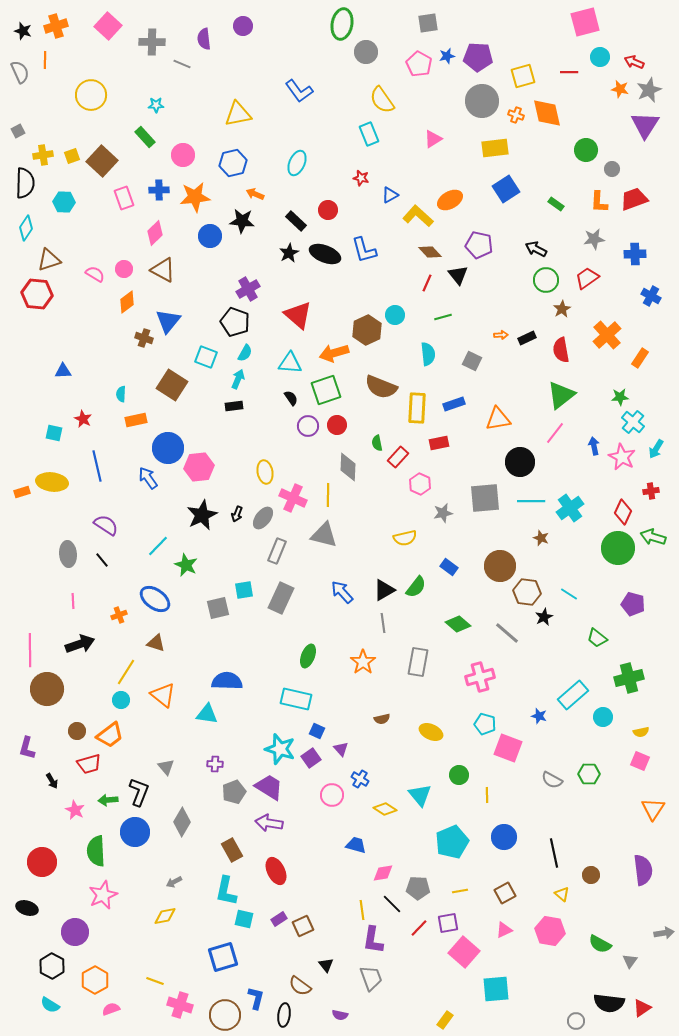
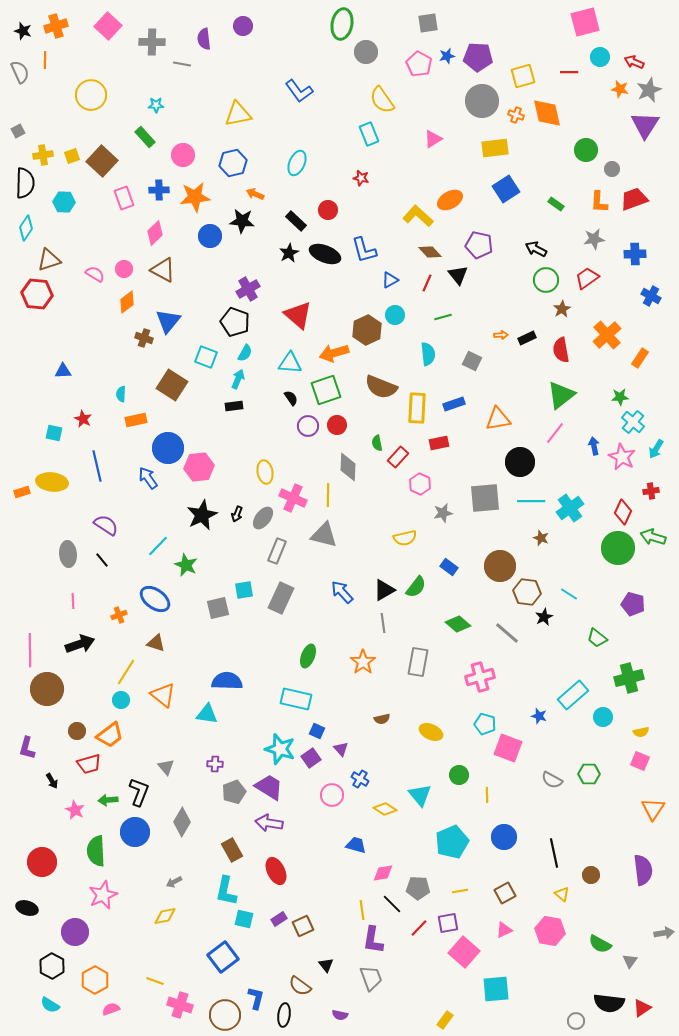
gray line at (182, 64): rotated 12 degrees counterclockwise
blue triangle at (390, 195): moved 85 px down
blue square at (223, 957): rotated 20 degrees counterclockwise
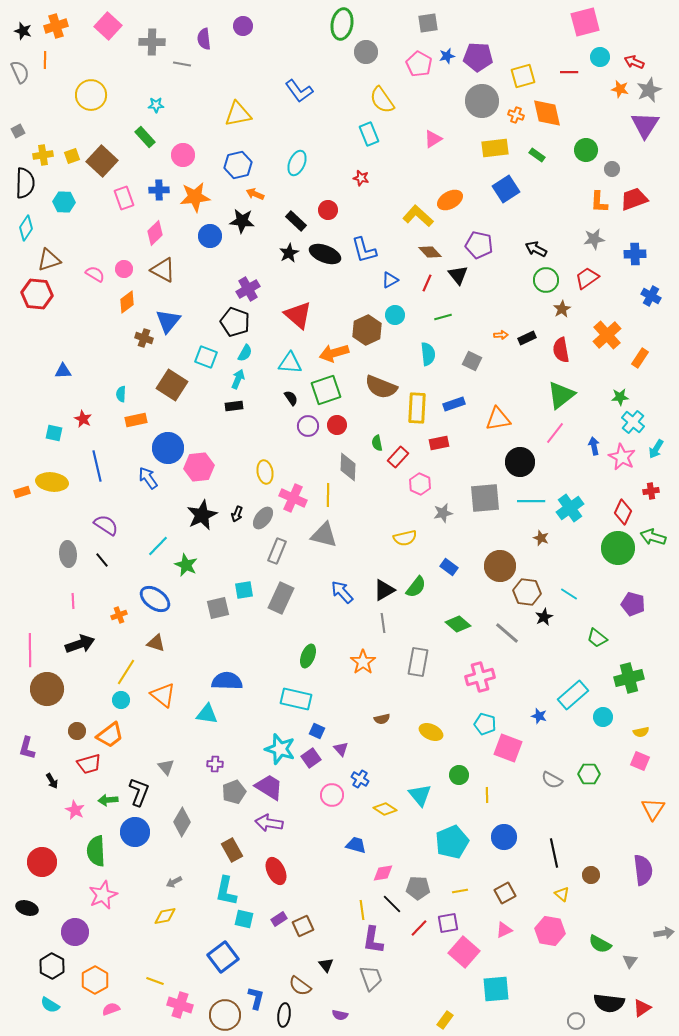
blue hexagon at (233, 163): moved 5 px right, 2 px down
green rectangle at (556, 204): moved 19 px left, 49 px up
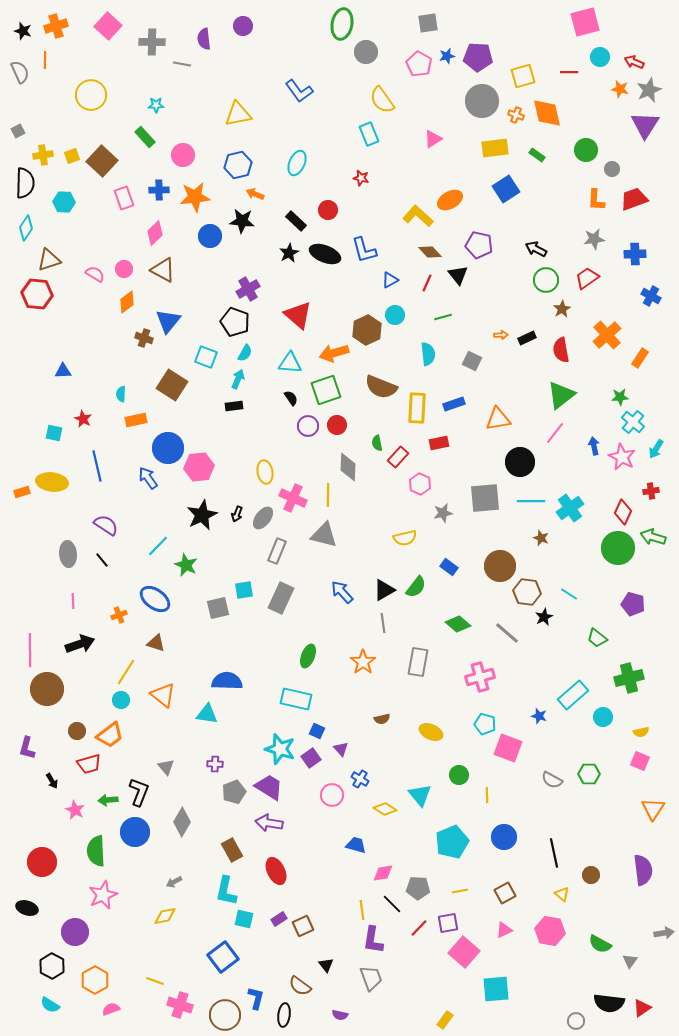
orange L-shape at (599, 202): moved 3 px left, 2 px up
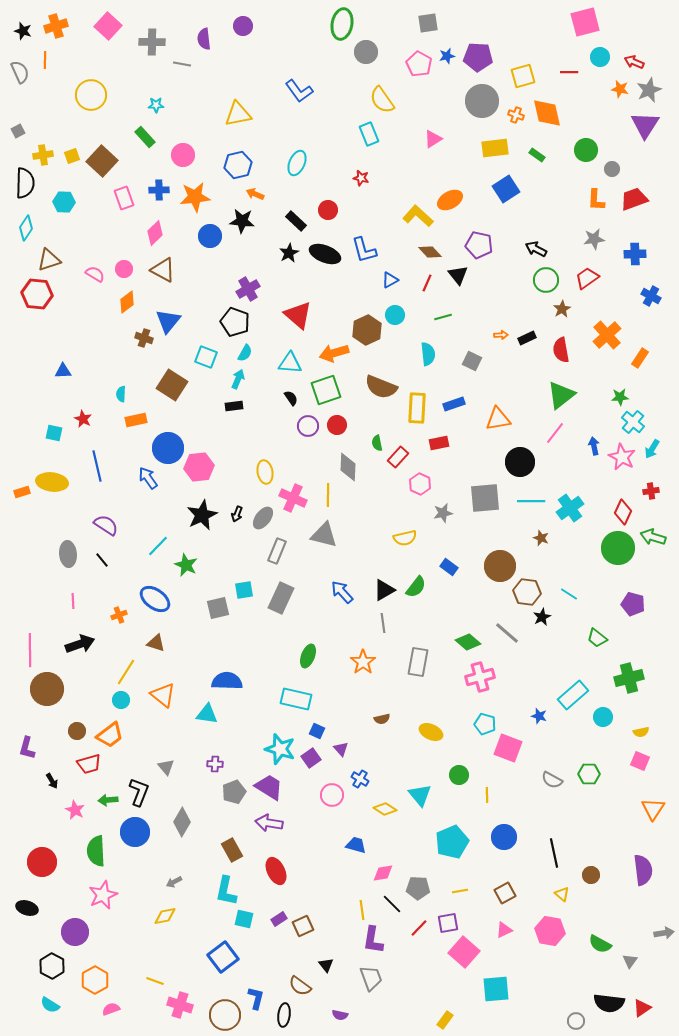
cyan arrow at (656, 449): moved 4 px left
black star at (544, 617): moved 2 px left
green diamond at (458, 624): moved 10 px right, 18 px down
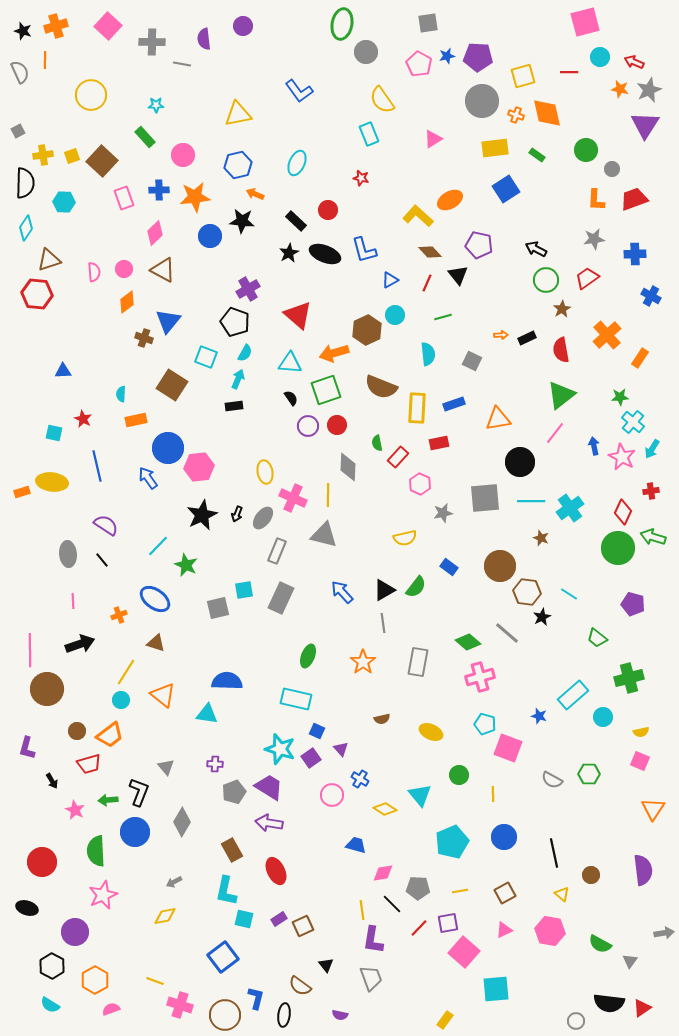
pink semicircle at (95, 274): moved 1 px left, 2 px up; rotated 54 degrees clockwise
yellow line at (487, 795): moved 6 px right, 1 px up
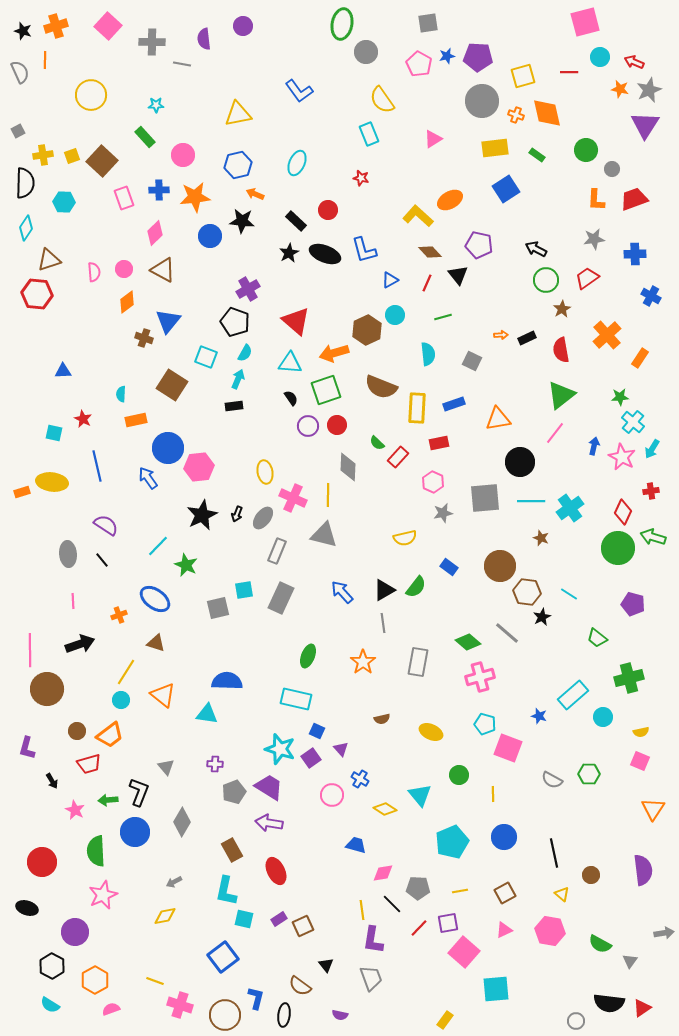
red triangle at (298, 315): moved 2 px left, 6 px down
green semicircle at (377, 443): rotated 35 degrees counterclockwise
blue arrow at (594, 446): rotated 24 degrees clockwise
pink hexagon at (420, 484): moved 13 px right, 2 px up
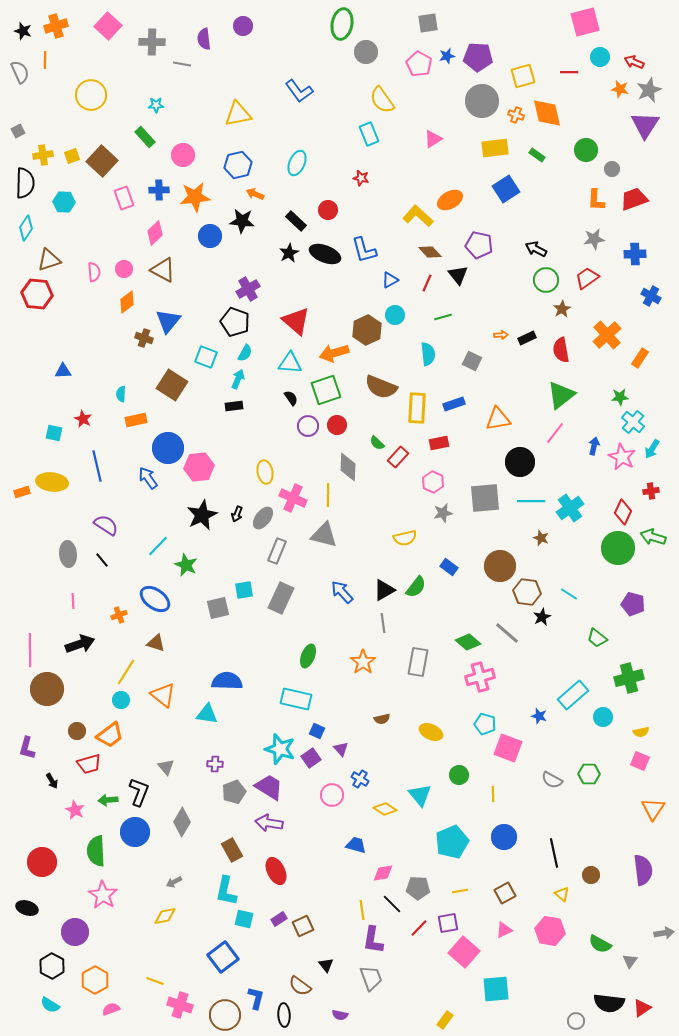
pink star at (103, 895): rotated 16 degrees counterclockwise
black ellipse at (284, 1015): rotated 10 degrees counterclockwise
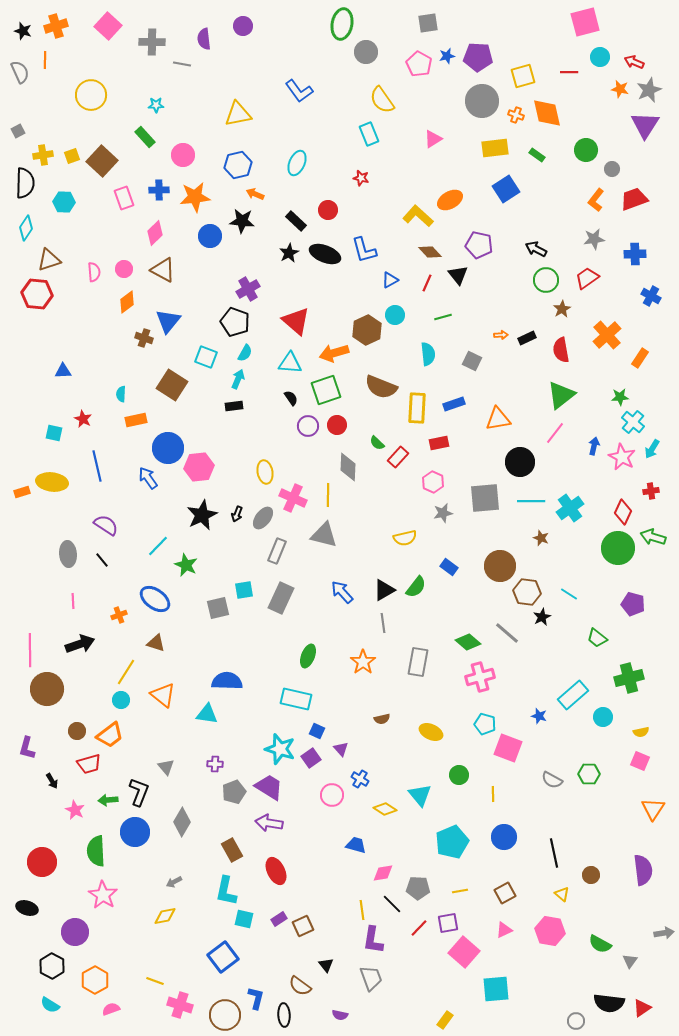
orange L-shape at (596, 200): rotated 35 degrees clockwise
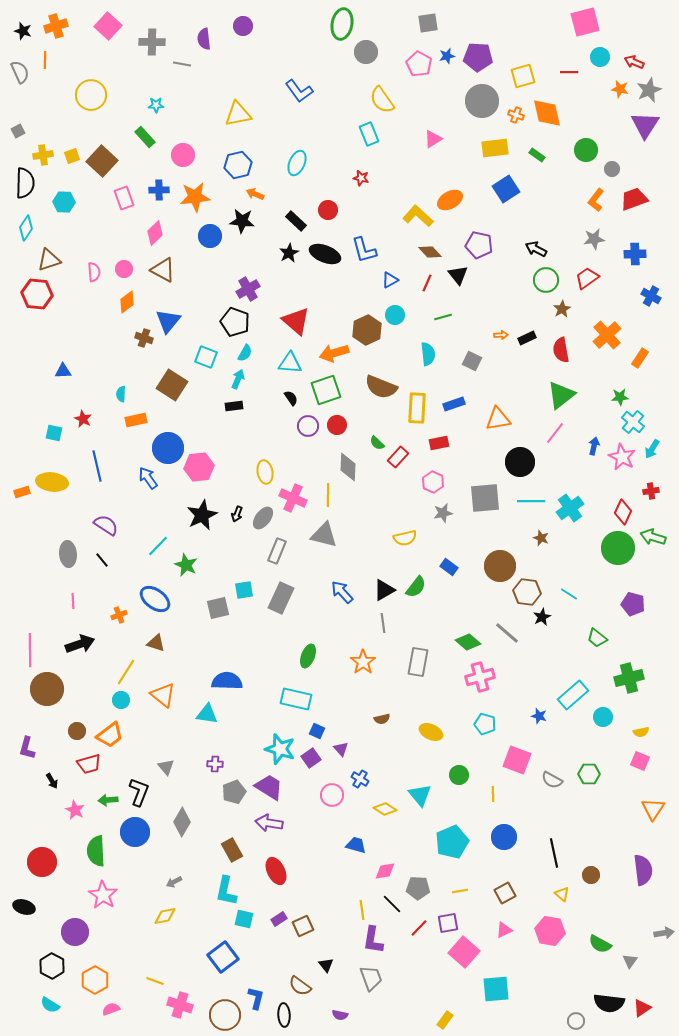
pink square at (508, 748): moved 9 px right, 12 px down
pink diamond at (383, 873): moved 2 px right, 2 px up
black ellipse at (27, 908): moved 3 px left, 1 px up
